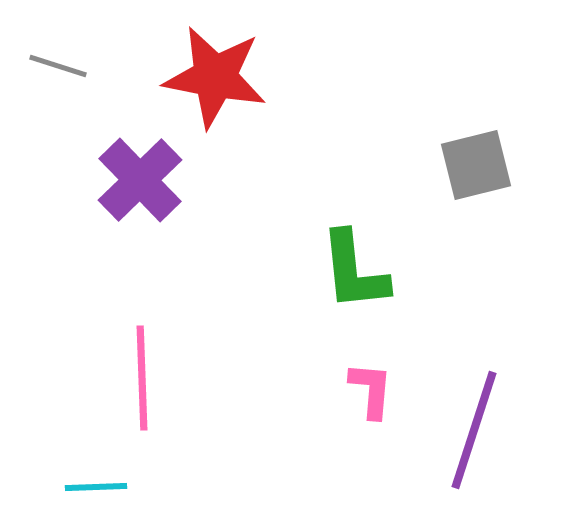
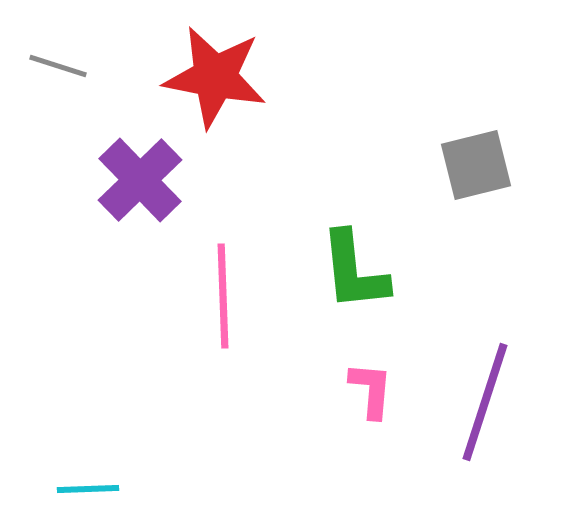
pink line: moved 81 px right, 82 px up
purple line: moved 11 px right, 28 px up
cyan line: moved 8 px left, 2 px down
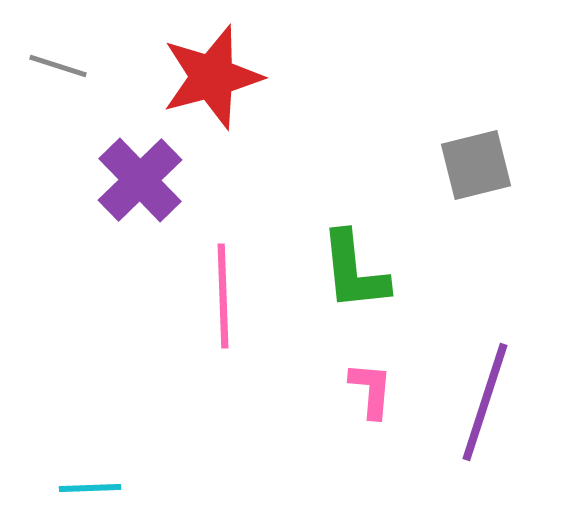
red star: moved 3 px left; rotated 26 degrees counterclockwise
cyan line: moved 2 px right, 1 px up
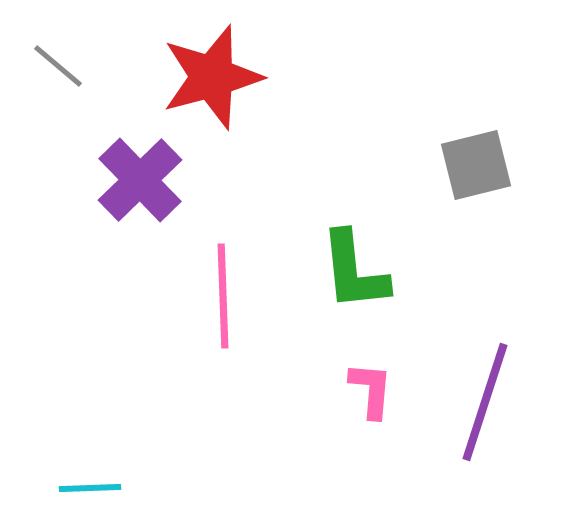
gray line: rotated 22 degrees clockwise
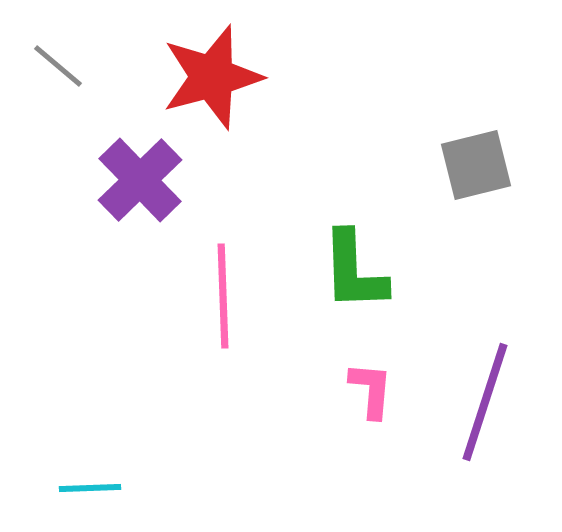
green L-shape: rotated 4 degrees clockwise
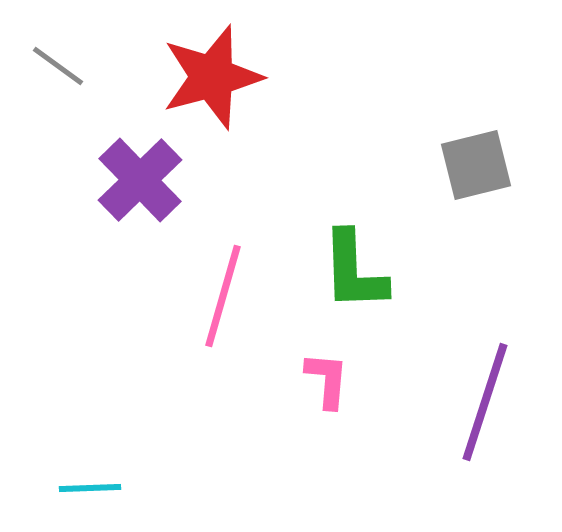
gray line: rotated 4 degrees counterclockwise
pink line: rotated 18 degrees clockwise
pink L-shape: moved 44 px left, 10 px up
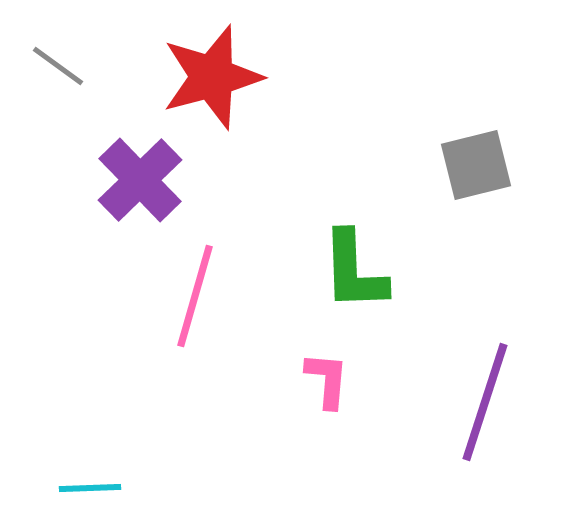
pink line: moved 28 px left
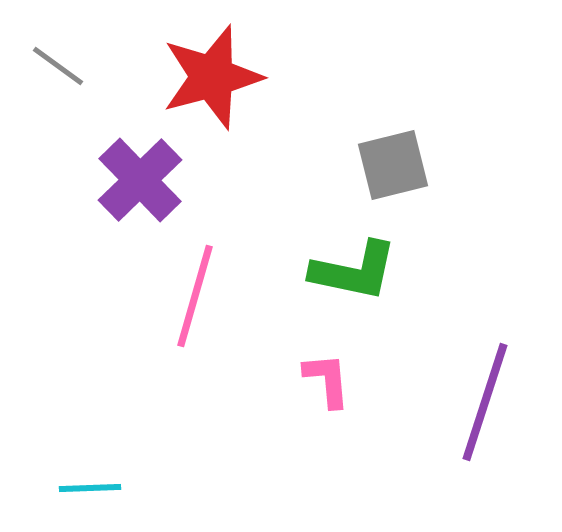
gray square: moved 83 px left
green L-shape: rotated 76 degrees counterclockwise
pink L-shape: rotated 10 degrees counterclockwise
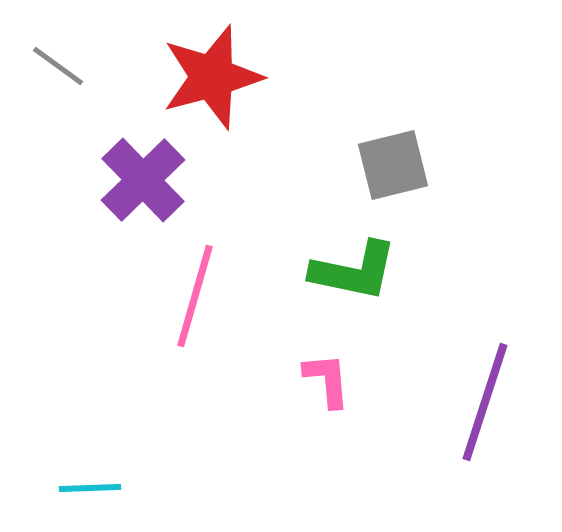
purple cross: moved 3 px right
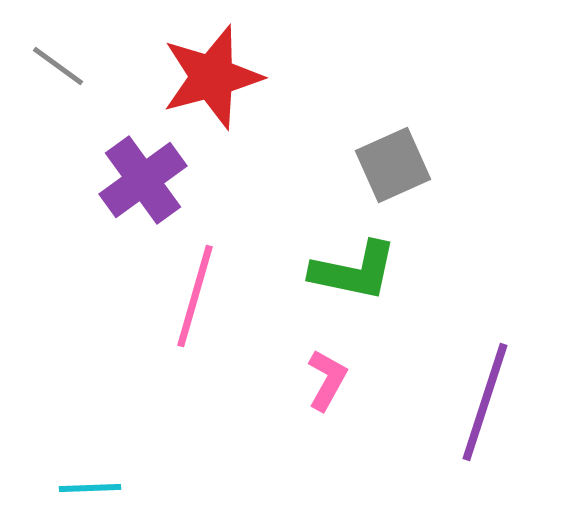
gray square: rotated 10 degrees counterclockwise
purple cross: rotated 8 degrees clockwise
pink L-shape: rotated 34 degrees clockwise
